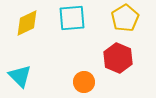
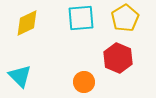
cyan square: moved 9 px right
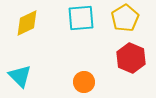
red hexagon: moved 13 px right
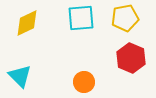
yellow pentagon: rotated 20 degrees clockwise
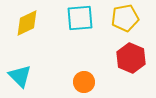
cyan square: moved 1 px left
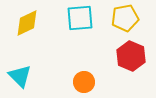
red hexagon: moved 2 px up
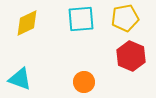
cyan square: moved 1 px right, 1 px down
cyan triangle: moved 3 px down; rotated 25 degrees counterclockwise
